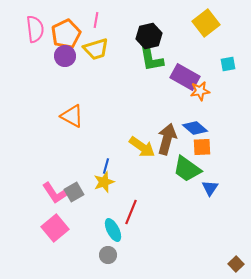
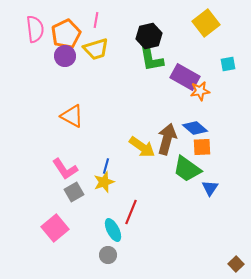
pink L-shape: moved 10 px right, 24 px up
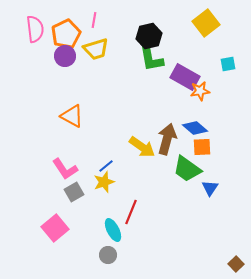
pink line: moved 2 px left
blue line: rotated 35 degrees clockwise
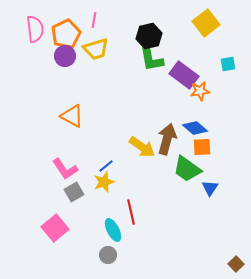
purple rectangle: moved 1 px left, 2 px up; rotated 8 degrees clockwise
red line: rotated 35 degrees counterclockwise
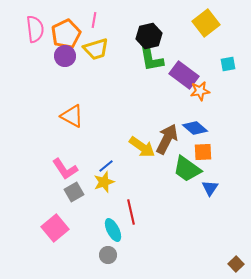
brown arrow: rotated 12 degrees clockwise
orange square: moved 1 px right, 5 px down
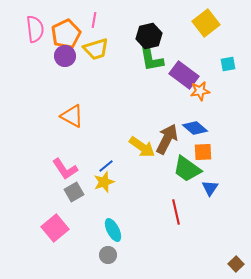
red line: moved 45 px right
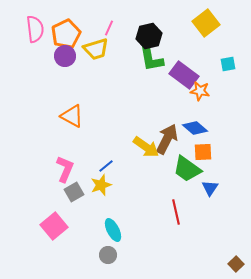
pink line: moved 15 px right, 8 px down; rotated 14 degrees clockwise
orange star: rotated 18 degrees clockwise
yellow arrow: moved 4 px right
pink L-shape: rotated 124 degrees counterclockwise
yellow star: moved 3 px left, 3 px down
pink square: moved 1 px left, 2 px up
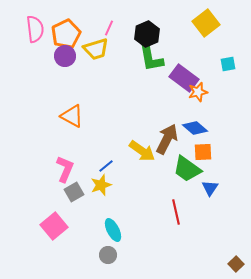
black hexagon: moved 2 px left, 2 px up; rotated 10 degrees counterclockwise
purple rectangle: moved 3 px down
orange star: moved 2 px left, 1 px down; rotated 24 degrees counterclockwise
yellow arrow: moved 4 px left, 4 px down
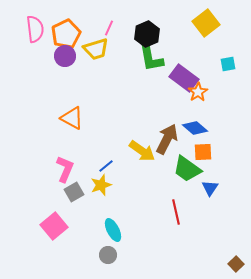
orange star: rotated 18 degrees counterclockwise
orange triangle: moved 2 px down
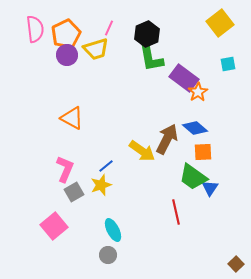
yellow square: moved 14 px right
purple circle: moved 2 px right, 1 px up
green trapezoid: moved 6 px right, 8 px down
